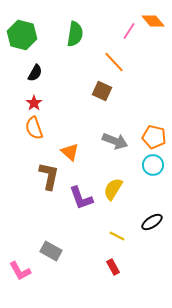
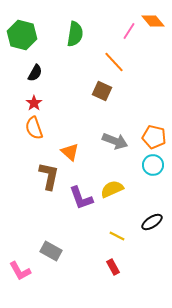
yellow semicircle: moved 1 px left; rotated 35 degrees clockwise
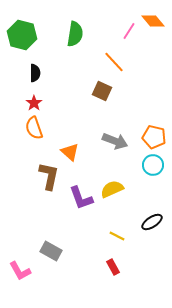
black semicircle: rotated 30 degrees counterclockwise
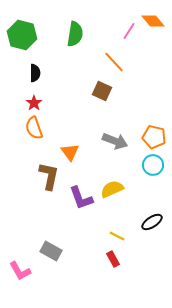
orange triangle: rotated 12 degrees clockwise
red rectangle: moved 8 px up
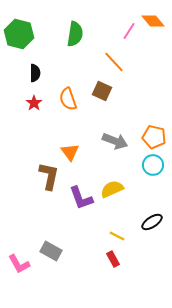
green hexagon: moved 3 px left, 1 px up
orange semicircle: moved 34 px right, 29 px up
pink L-shape: moved 1 px left, 7 px up
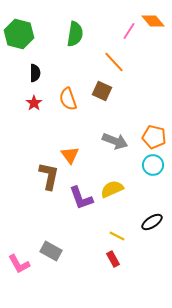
orange triangle: moved 3 px down
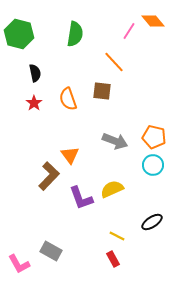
black semicircle: rotated 12 degrees counterclockwise
brown square: rotated 18 degrees counterclockwise
brown L-shape: rotated 32 degrees clockwise
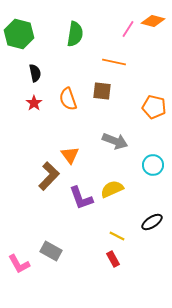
orange diamond: rotated 35 degrees counterclockwise
pink line: moved 1 px left, 2 px up
orange line: rotated 35 degrees counterclockwise
orange pentagon: moved 30 px up
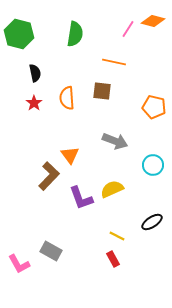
orange semicircle: moved 1 px left, 1 px up; rotated 15 degrees clockwise
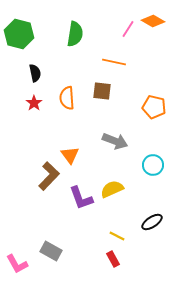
orange diamond: rotated 15 degrees clockwise
pink L-shape: moved 2 px left
